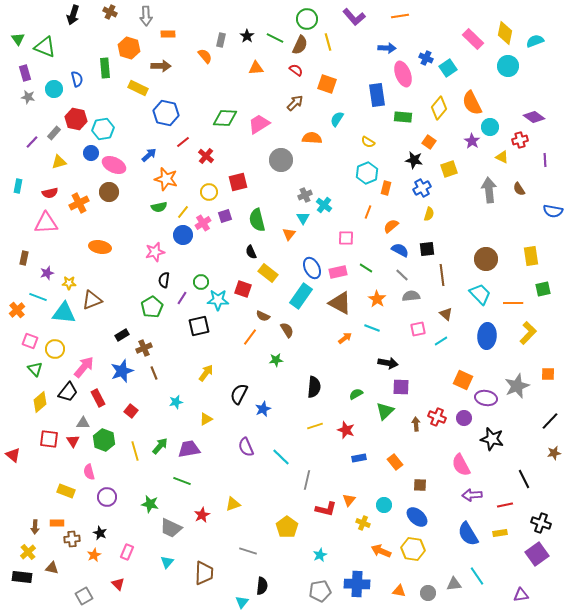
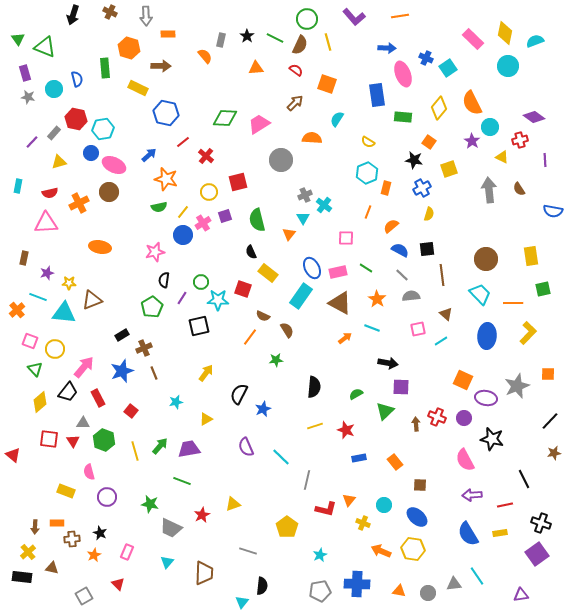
pink semicircle at (461, 465): moved 4 px right, 5 px up
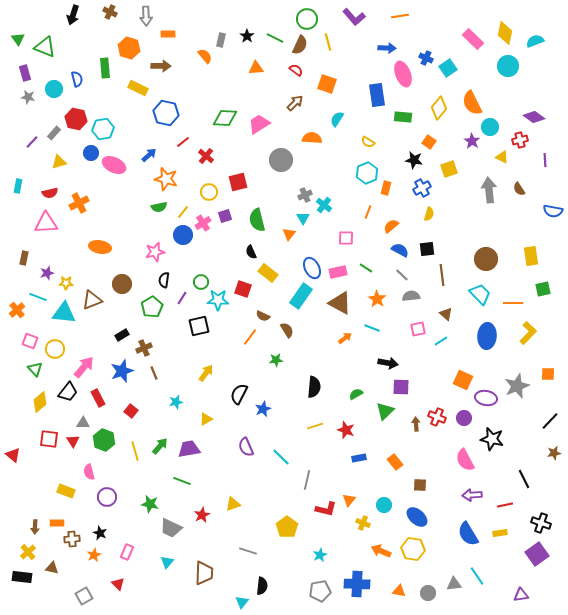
brown circle at (109, 192): moved 13 px right, 92 px down
yellow star at (69, 283): moved 3 px left
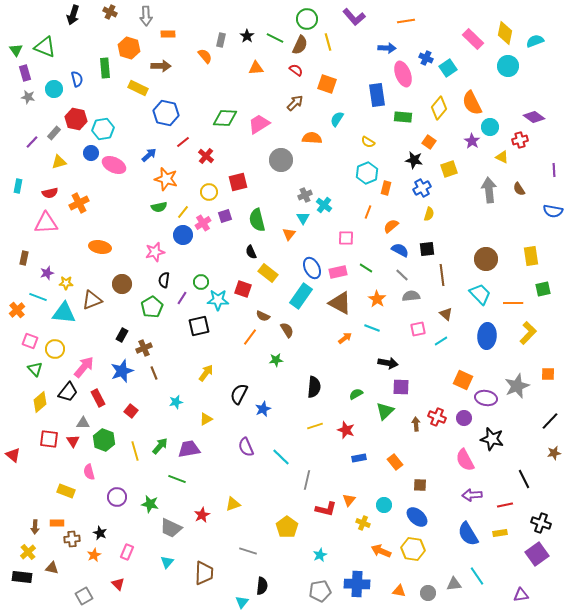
orange line at (400, 16): moved 6 px right, 5 px down
green triangle at (18, 39): moved 2 px left, 11 px down
purple line at (545, 160): moved 9 px right, 10 px down
black rectangle at (122, 335): rotated 32 degrees counterclockwise
green line at (182, 481): moved 5 px left, 2 px up
purple circle at (107, 497): moved 10 px right
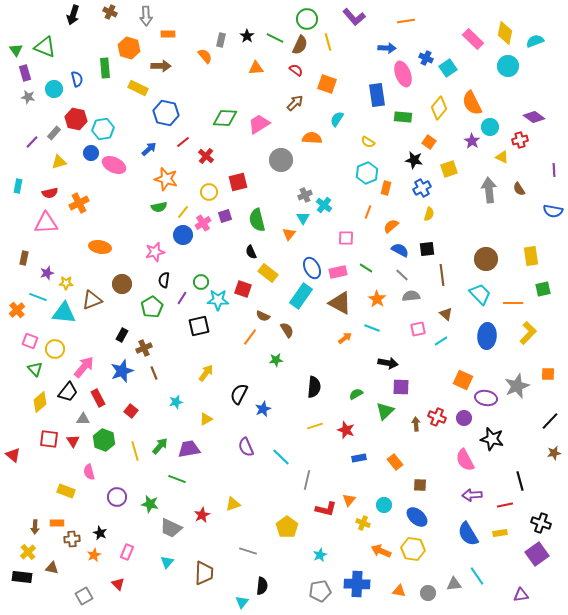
blue arrow at (149, 155): moved 6 px up
gray triangle at (83, 423): moved 4 px up
black line at (524, 479): moved 4 px left, 2 px down; rotated 12 degrees clockwise
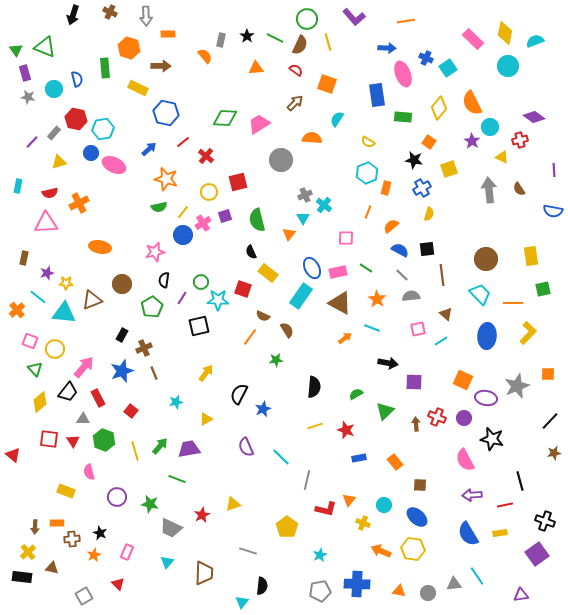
cyan line at (38, 297): rotated 18 degrees clockwise
purple square at (401, 387): moved 13 px right, 5 px up
black cross at (541, 523): moved 4 px right, 2 px up
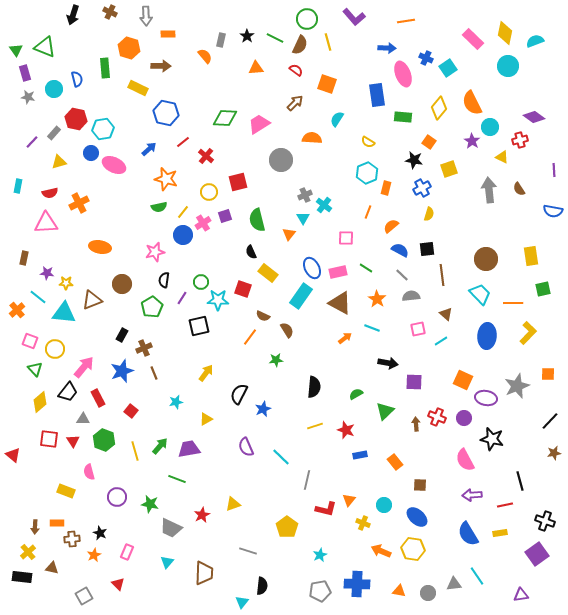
purple star at (47, 273): rotated 24 degrees clockwise
blue rectangle at (359, 458): moved 1 px right, 3 px up
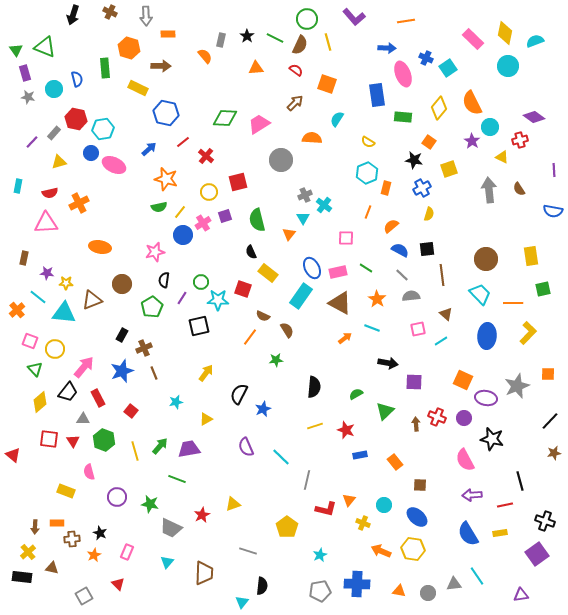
yellow line at (183, 212): moved 3 px left
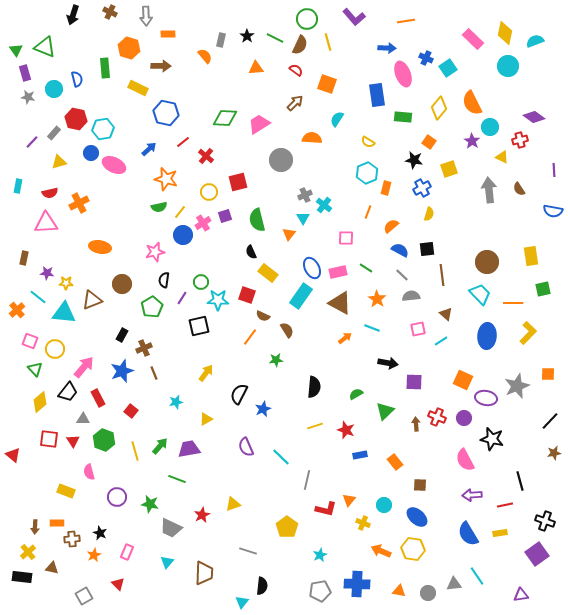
brown circle at (486, 259): moved 1 px right, 3 px down
red square at (243, 289): moved 4 px right, 6 px down
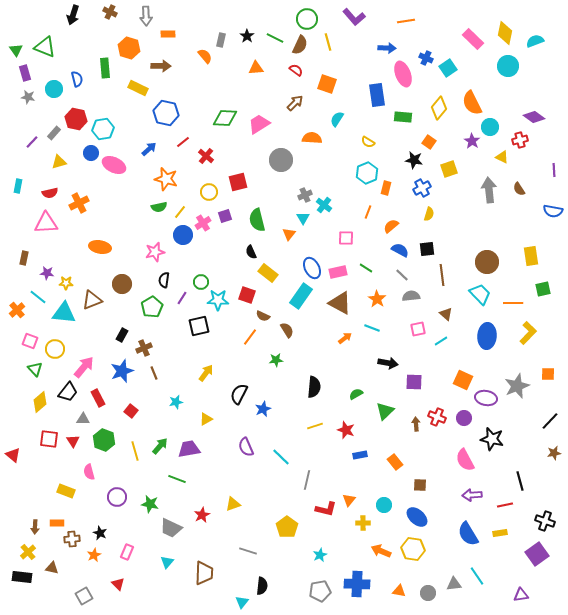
yellow cross at (363, 523): rotated 24 degrees counterclockwise
